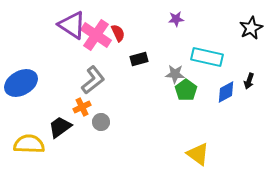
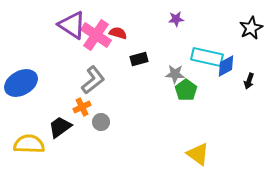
red semicircle: rotated 48 degrees counterclockwise
blue diamond: moved 26 px up
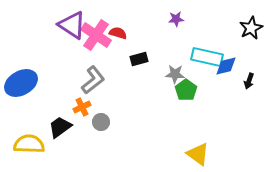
blue diamond: rotated 15 degrees clockwise
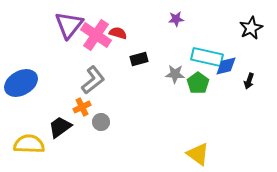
purple triangle: moved 3 px left; rotated 36 degrees clockwise
green pentagon: moved 12 px right, 7 px up
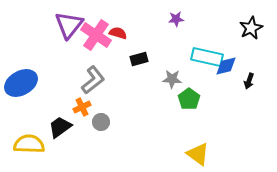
gray star: moved 3 px left, 5 px down
green pentagon: moved 9 px left, 16 px down
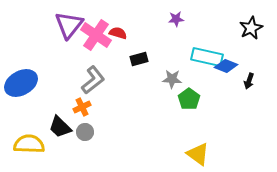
blue diamond: rotated 35 degrees clockwise
gray circle: moved 16 px left, 10 px down
black trapezoid: rotated 100 degrees counterclockwise
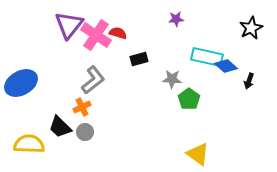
blue diamond: rotated 20 degrees clockwise
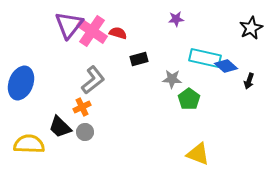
pink cross: moved 4 px left, 4 px up
cyan rectangle: moved 2 px left, 1 px down
blue ellipse: rotated 40 degrees counterclockwise
yellow triangle: rotated 15 degrees counterclockwise
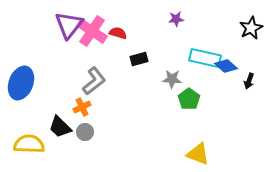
gray L-shape: moved 1 px right, 1 px down
